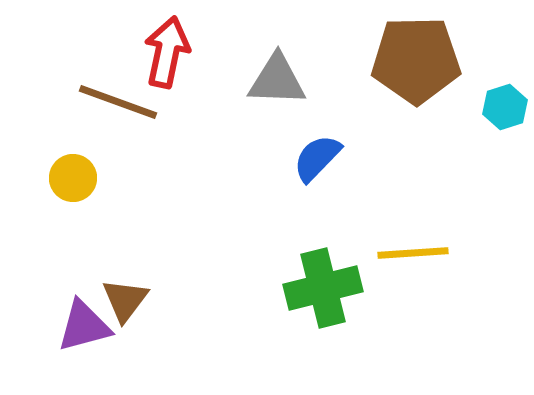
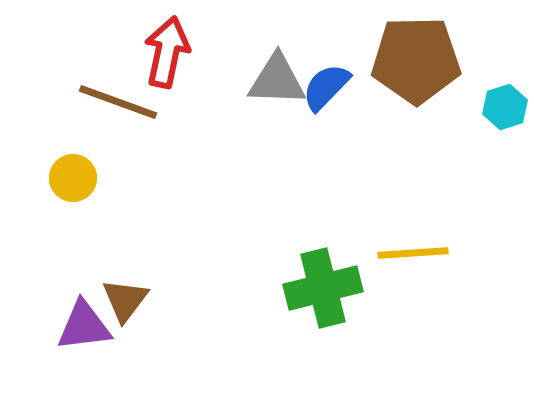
blue semicircle: moved 9 px right, 71 px up
purple triangle: rotated 8 degrees clockwise
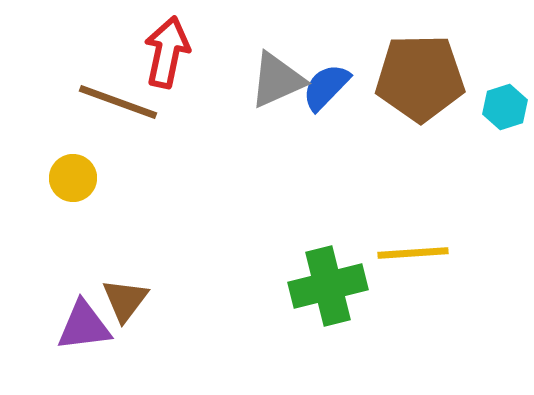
brown pentagon: moved 4 px right, 18 px down
gray triangle: rotated 26 degrees counterclockwise
green cross: moved 5 px right, 2 px up
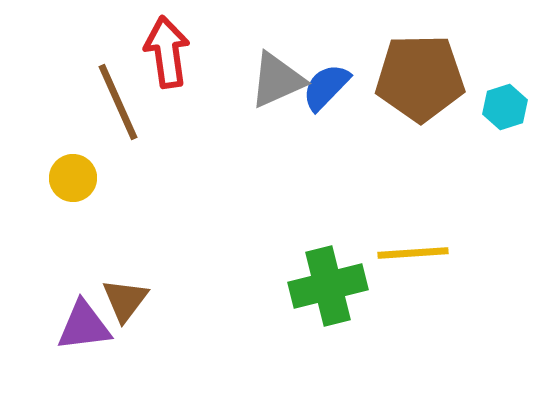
red arrow: rotated 20 degrees counterclockwise
brown line: rotated 46 degrees clockwise
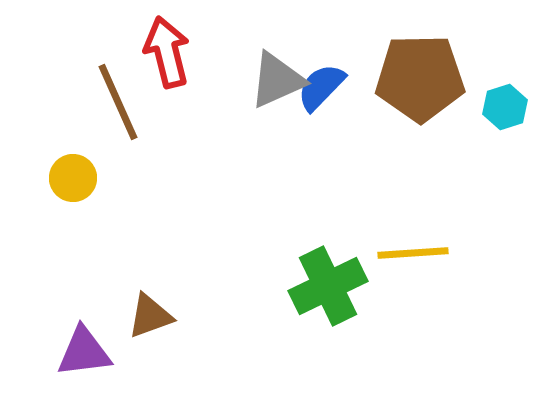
red arrow: rotated 6 degrees counterclockwise
blue semicircle: moved 5 px left
green cross: rotated 12 degrees counterclockwise
brown triangle: moved 25 px right, 16 px down; rotated 33 degrees clockwise
purple triangle: moved 26 px down
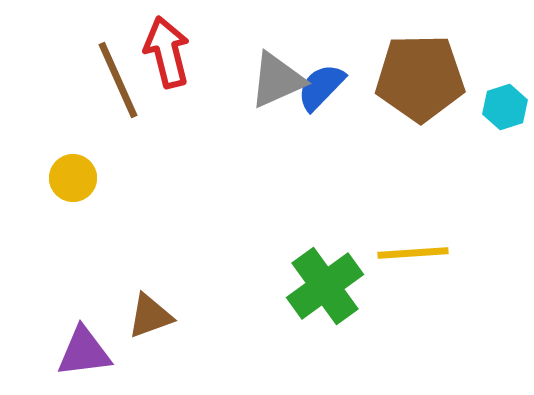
brown line: moved 22 px up
green cross: moved 3 px left; rotated 10 degrees counterclockwise
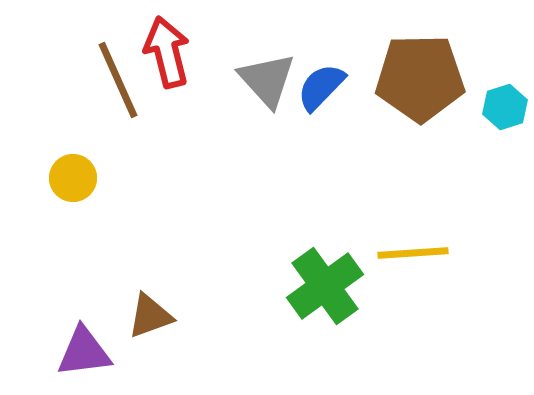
gray triangle: moved 10 px left; rotated 48 degrees counterclockwise
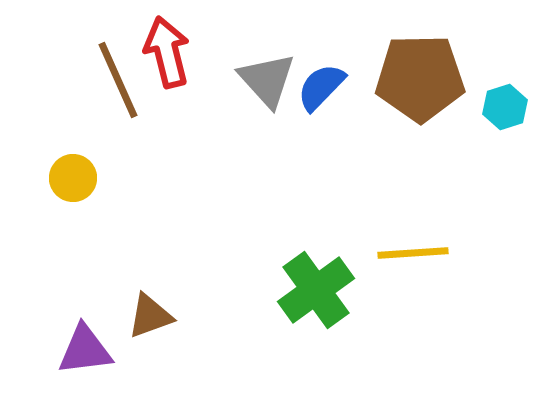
green cross: moved 9 px left, 4 px down
purple triangle: moved 1 px right, 2 px up
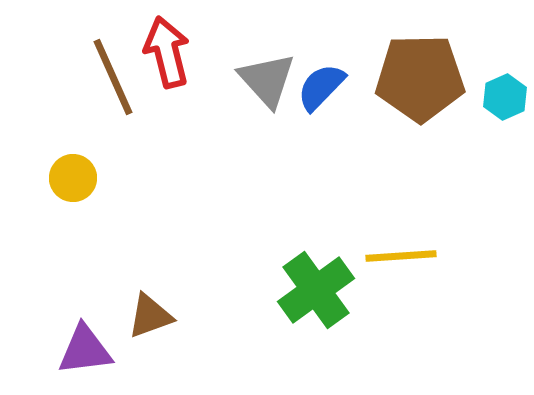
brown line: moved 5 px left, 3 px up
cyan hexagon: moved 10 px up; rotated 6 degrees counterclockwise
yellow line: moved 12 px left, 3 px down
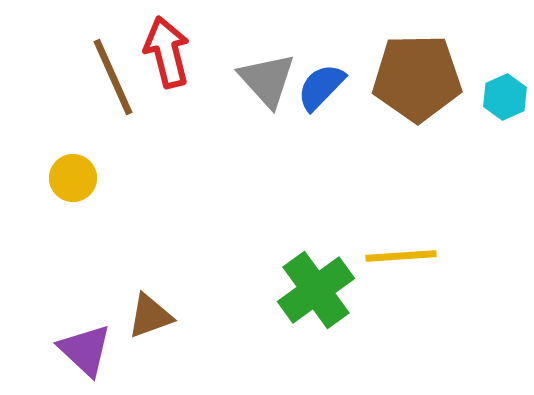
brown pentagon: moved 3 px left
purple triangle: rotated 50 degrees clockwise
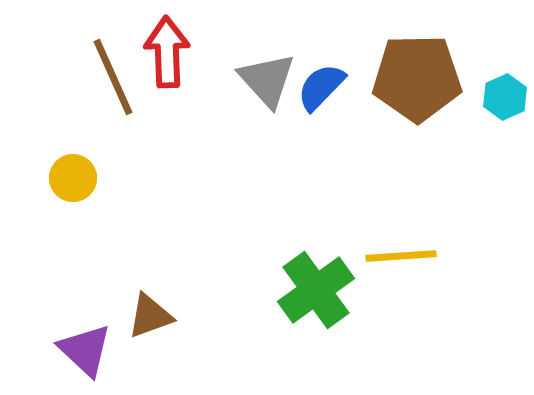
red arrow: rotated 12 degrees clockwise
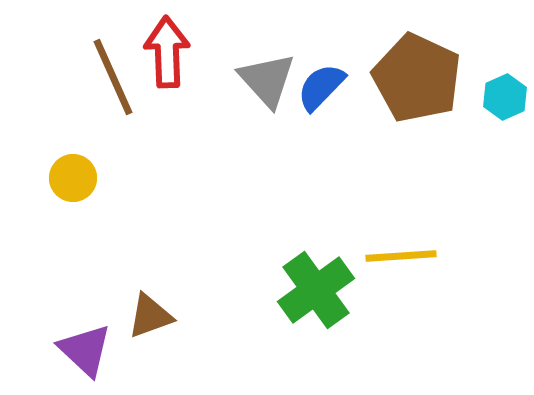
brown pentagon: rotated 26 degrees clockwise
